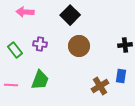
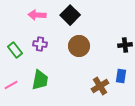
pink arrow: moved 12 px right, 3 px down
green trapezoid: rotated 10 degrees counterclockwise
pink line: rotated 32 degrees counterclockwise
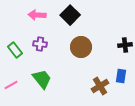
brown circle: moved 2 px right, 1 px down
green trapezoid: moved 2 px right, 1 px up; rotated 50 degrees counterclockwise
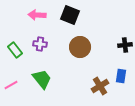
black square: rotated 24 degrees counterclockwise
brown circle: moved 1 px left
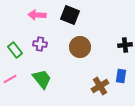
pink line: moved 1 px left, 6 px up
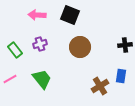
purple cross: rotated 24 degrees counterclockwise
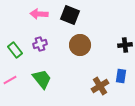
pink arrow: moved 2 px right, 1 px up
brown circle: moved 2 px up
pink line: moved 1 px down
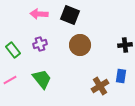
green rectangle: moved 2 px left
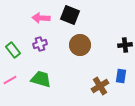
pink arrow: moved 2 px right, 4 px down
green trapezoid: moved 1 px left; rotated 35 degrees counterclockwise
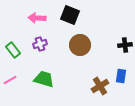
pink arrow: moved 4 px left
green trapezoid: moved 3 px right
